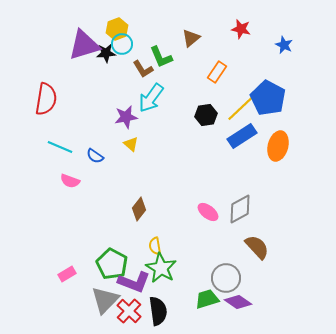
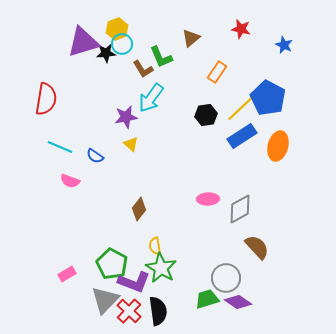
purple triangle: moved 1 px left, 3 px up
pink ellipse: moved 13 px up; rotated 40 degrees counterclockwise
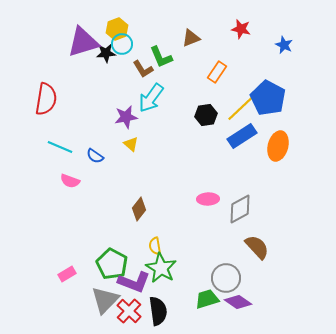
brown triangle: rotated 18 degrees clockwise
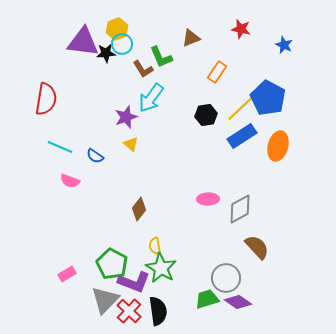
purple triangle: rotated 24 degrees clockwise
purple star: rotated 10 degrees counterclockwise
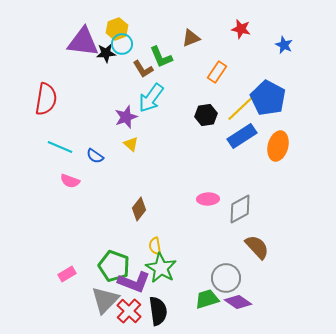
green pentagon: moved 2 px right, 2 px down; rotated 8 degrees counterclockwise
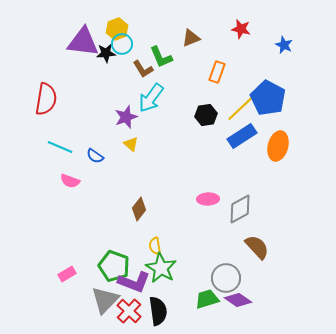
orange rectangle: rotated 15 degrees counterclockwise
purple diamond: moved 2 px up
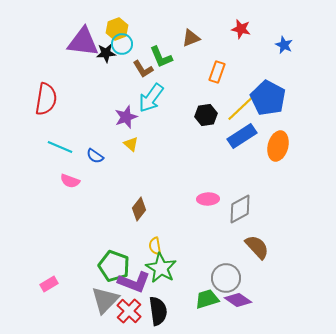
pink rectangle: moved 18 px left, 10 px down
